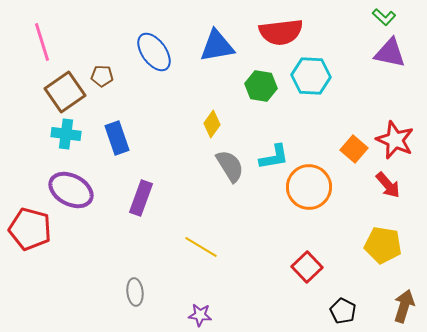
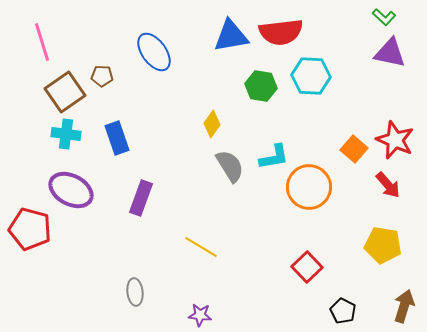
blue triangle: moved 14 px right, 10 px up
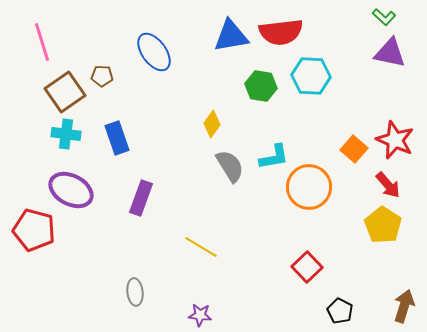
red pentagon: moved 4 px right, 1 px down
yellow pentagon: moved 20 px up; rotated 24 degrees clockwise
black pentagon: moved 3 px left
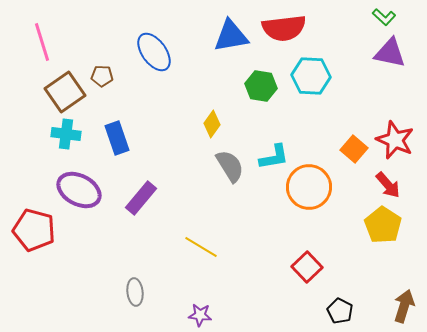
red semicircle: moved 3 px right, 4 px up
purple ellipse: moved 8 px right
purple rectangle: rotated 20 degrees clockwise
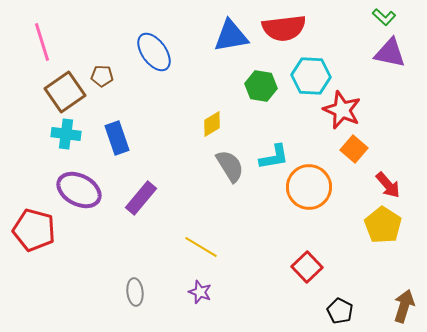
yellow diamond: rotated 24 degrees clockwise
red star: moved 53 px left, 30 px up
purple star: moved 23 px up; rotated 15 degrees clockwise
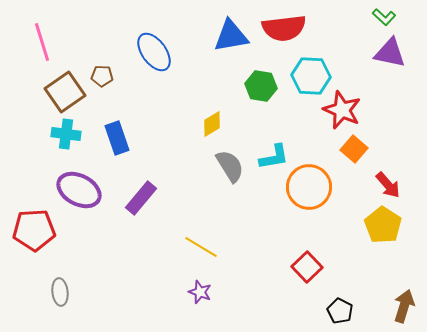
red pentagon: rotated 18 degrees counterclockwise
gray ellipse: moved 75 px left
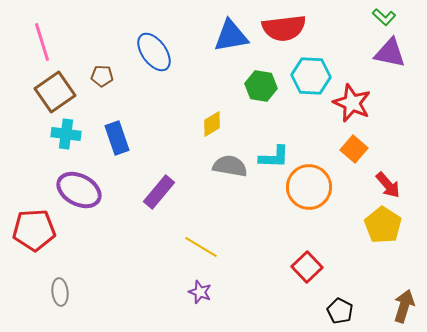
brown square: moved 10 px left
red star: moved 10 px right, 7 px up
cyan L-shape: rotated 12 degrees clockwise
gray semicircle: rotated 48 degrees counterclockwise
purple rectangle: moved 18 px right, 6 px up
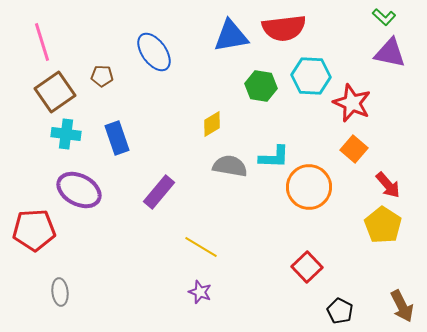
brown arrow: moved 2 px left; rotated 136 degrees clockwise
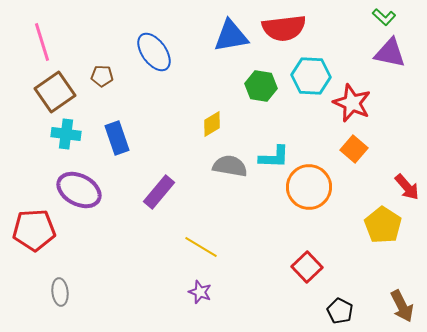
red arrow: moved 19 px right, 2 px down
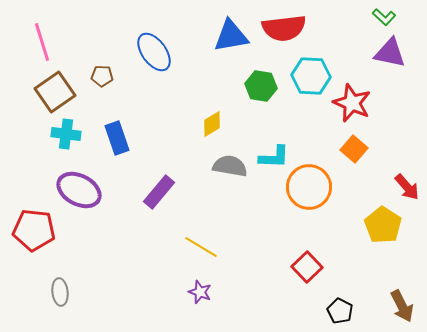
red pentagon: rotated 9 degrees clockwise
